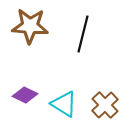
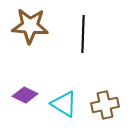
black line: rotated 12 degrees counterclockwise
brown cross: rotated 32 degrees clockwise
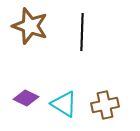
brown star: rotated 15 degrees clockwise
black line: moved 1 px left, 2 px up
purple diamond: moved 1 px right, 3 px down
